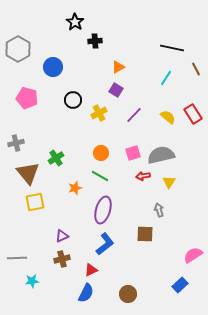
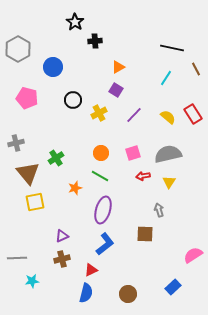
gray semicircle: moved 7 px right, 1 px up
blue rectangle: moved 7 px left, 2 px down
blue semicircle: rotated 12 degrees counterclockwise
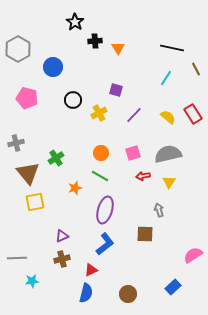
orange triangle: moved 19 px up; rotated 32 degrees counterclockwise
purple square: rotated 16 degrees counterclockwise
purple ellipse: moved 2 px right
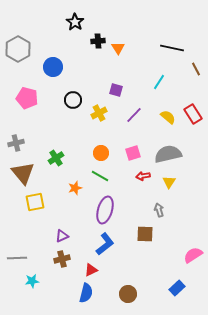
black cross: moved 3 px right
cyan line: moved 7 px left, 4 px down
brown triangle: moved 5 px left
blue rectangle: moved 4 px right, 1 px down
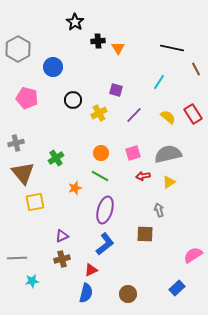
yellow triangle: rotated 24 degrees clockwise
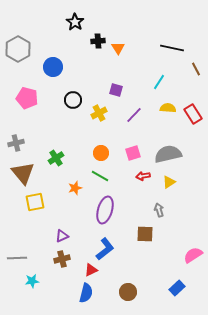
yellow semicircle: moved 9 px up; rotated 35 degrees counterclockwise
blue L-shape: moved 5 px down
brown circle: moved 2 px up
